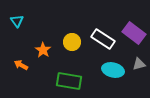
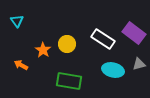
yellow circle: moved 5 px left, 2 px down
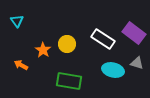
gray triangle: moved 2 px left, 1 px up; rotated 32 degrees clockwise
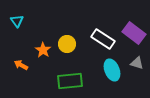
cyan ellipse: moved 1 px left; rotated 55 degrees clockwise
green rectangle: moved 1 px right; rotated 15 degrees counterclockwise
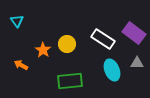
gray triangle: rotated 16 degrees counterclockwise
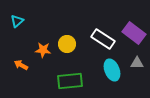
cyan triangle: rotated 24 degrees clockwise
orange star: rotated 28 degrees counterclockwise
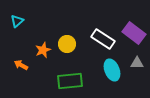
orange star: rotated 28 degrees counterclockwise
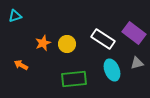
cyan triangle: moved 2 px left, 5 px up; rotated 24 degrees clockwise
orange star: moved 7 px up
gray triangle: rotated 16 degrees counterclockwise
green rectangle: moved 4 px right, 2 px up
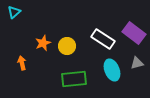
cyan triangle: moved 1 px left, 4 px up; rotated 24 degrees counterclockwise
yellow circle: moved 2 px down
orange arrow: moved 1 px right, 2 px up; rotated 48 degrees clockwise
